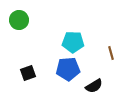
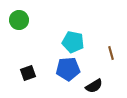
cyan pentagon: rotated 10 degrees clockwise
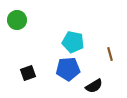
green circle: moved 2 px left
brown line: moved 1 px left, 1 px down
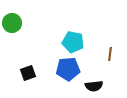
green circle: moved 5 px left, 3 px down
brown line: rotated 24 degrees clockwise
black semicircle: rotated 24 degrees clockwise
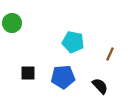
brown line: rotated 16 degrees clockwise
blue pentagon: moved 5 px left, 8 px down
black square: rotated 21 degrees clockwise
black semicircle: moved 6 px right; rotated 126 degrees counterclockwise
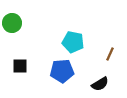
black square: moved 8 px left, 7 px up
blue pentagon: moved 1 px left, 6 px up
black semicircle: moved 2 px up; rotated 102 degrees clockwise
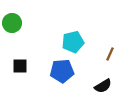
cyan pentagon: rotated 25 degrees counterclockwise
black semicircle: moved 3 px right, 2 px down
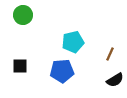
green circle: moved 11 px right, 8 px up
black semicircle: moved 12 px right, 6 px up
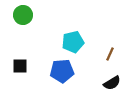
black semicircle: moved 3 px left, 3 px down
